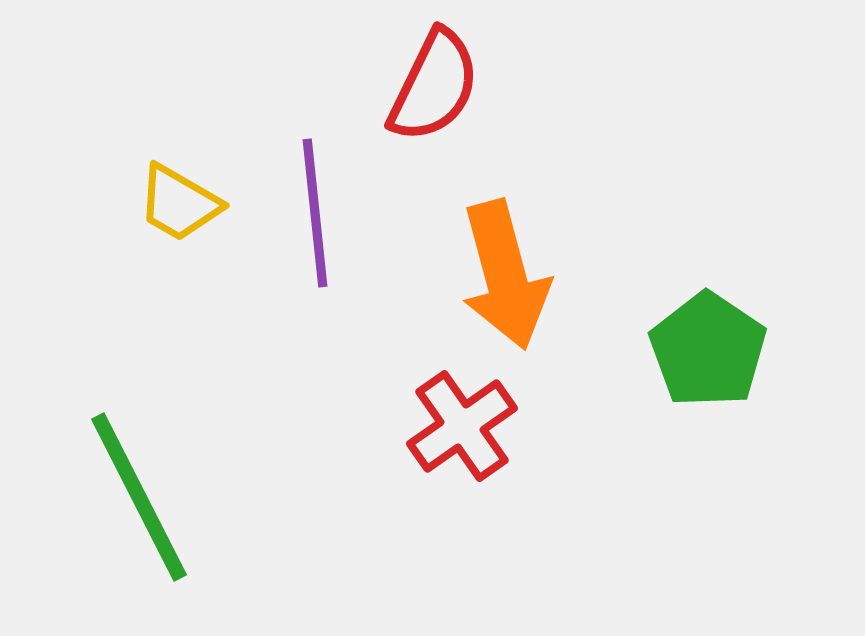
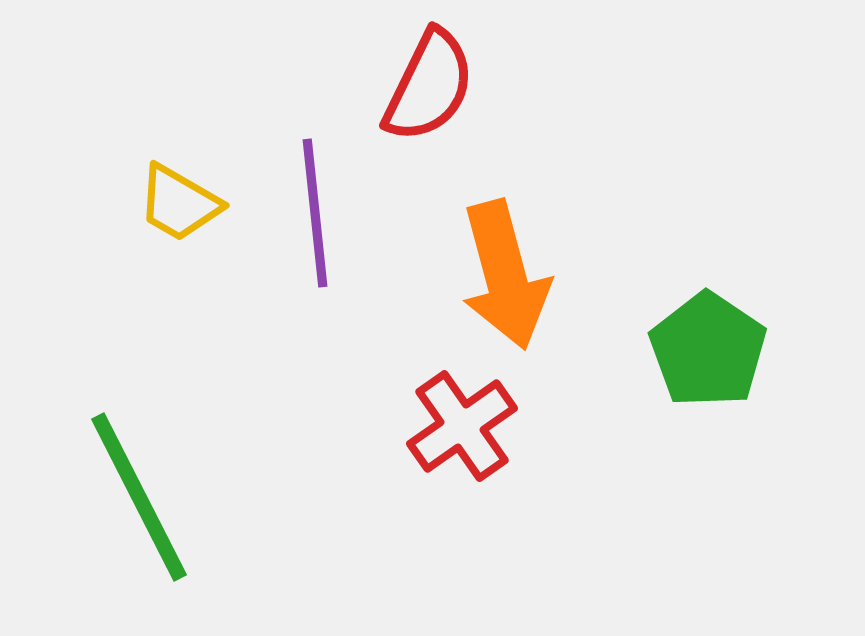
red semicircle: moved 5 px left
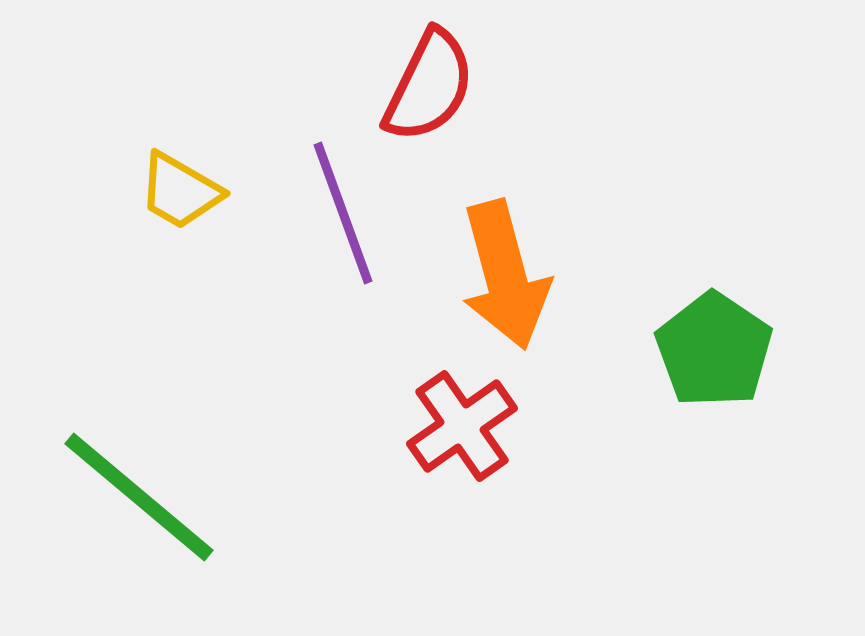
yellow trapezoid: moved 1 px right, 12 px up
purple line: moved 28 px right; rotated 14 degrees counterclockwise
green pentagon: moved 6 px right
green line: rotated 23 degrees counterclockwise
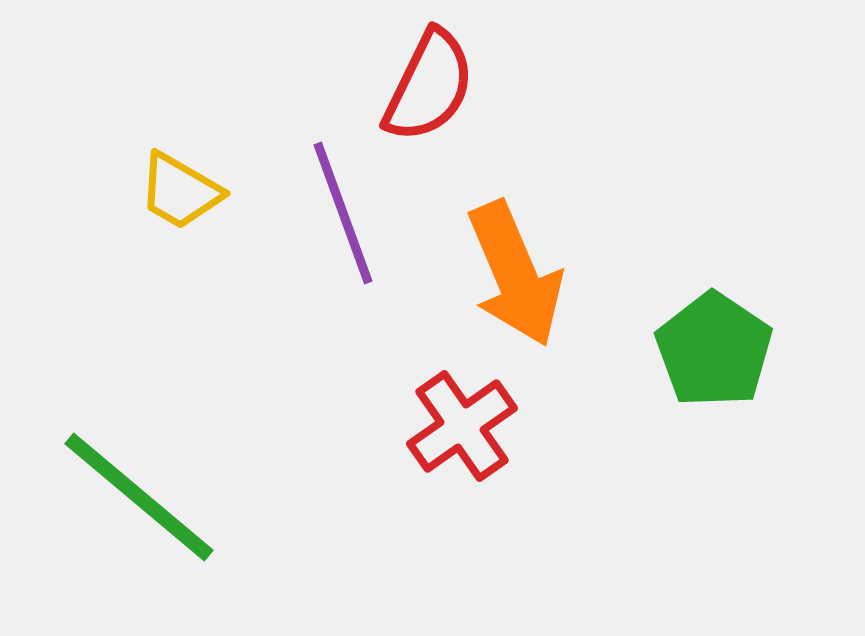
orange arrow: moved 10 px right, 1 px up; rotated 8 degrees counterclockwise
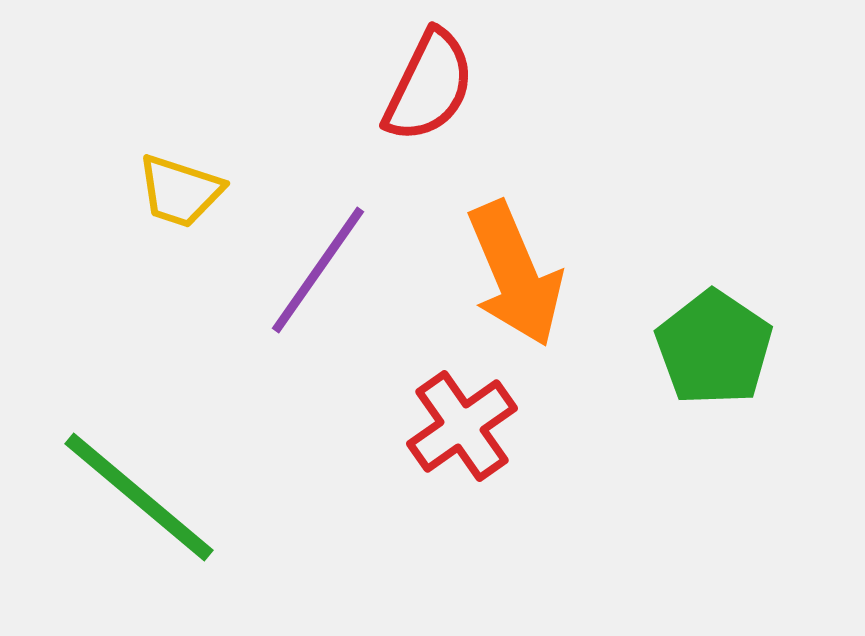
yellow trapezoid: rotated 12 degrees counterclockwise
purple line: moved 25 px left, 57 px down; rotated 55 degrees clockwise
green pentagon: moved 2 px up
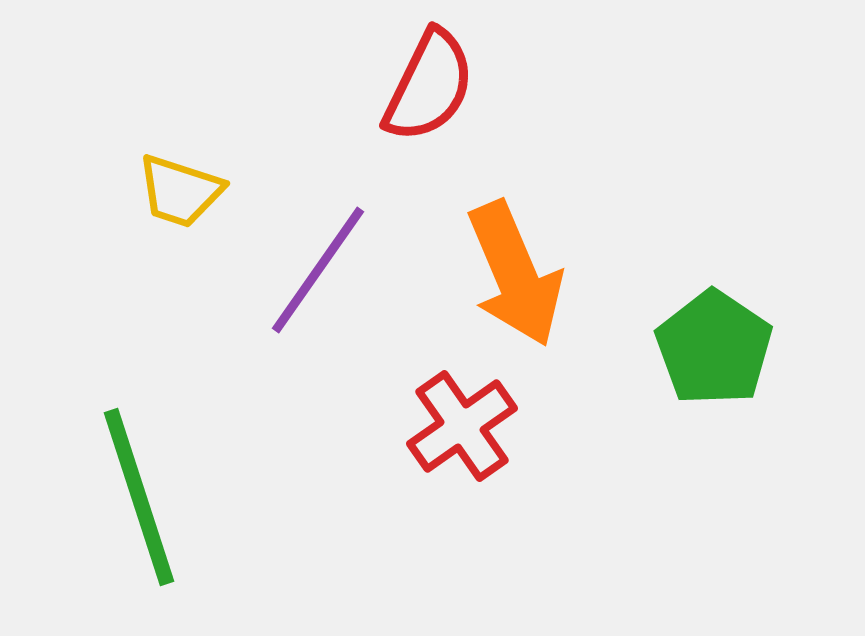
green line: rotated 32 degrees clockwise
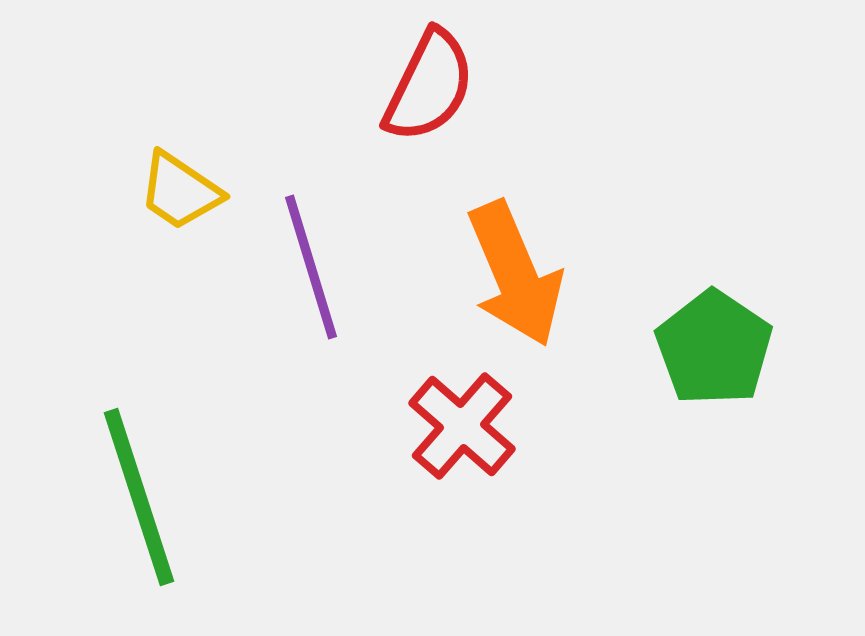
yellow trapezoid: rotated 16 degrees clockwise
purple line: moved 7 px left, 3 px up; rotated 52 degrees counterclockwise
red cross: rotated 14 degrees counterclockwise
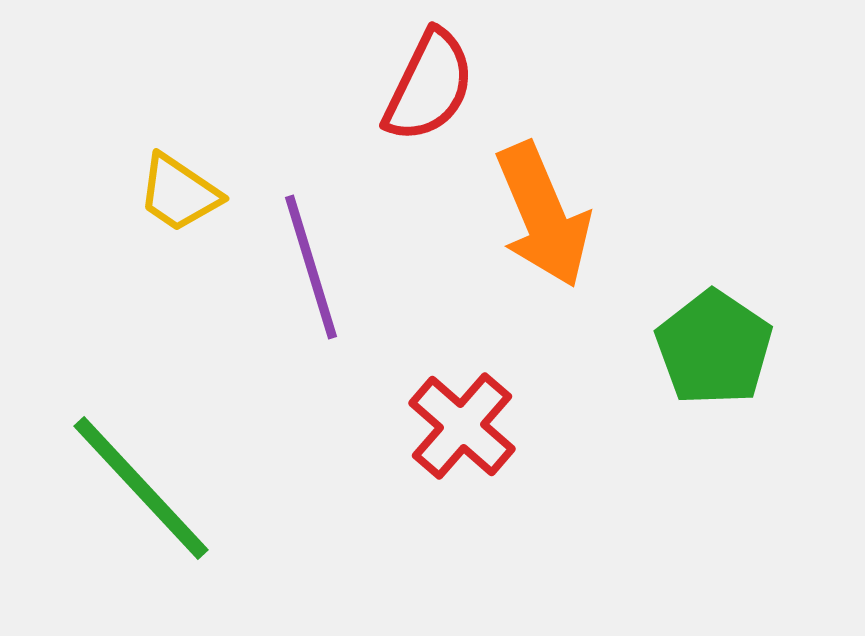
yellow trapezoid: moved 1 px left, 2 px down
orange arrow: moved 28 px right, 59 px up
green line: moved 2 px right, 9 px up; rotated 25 degrees counterclockwise
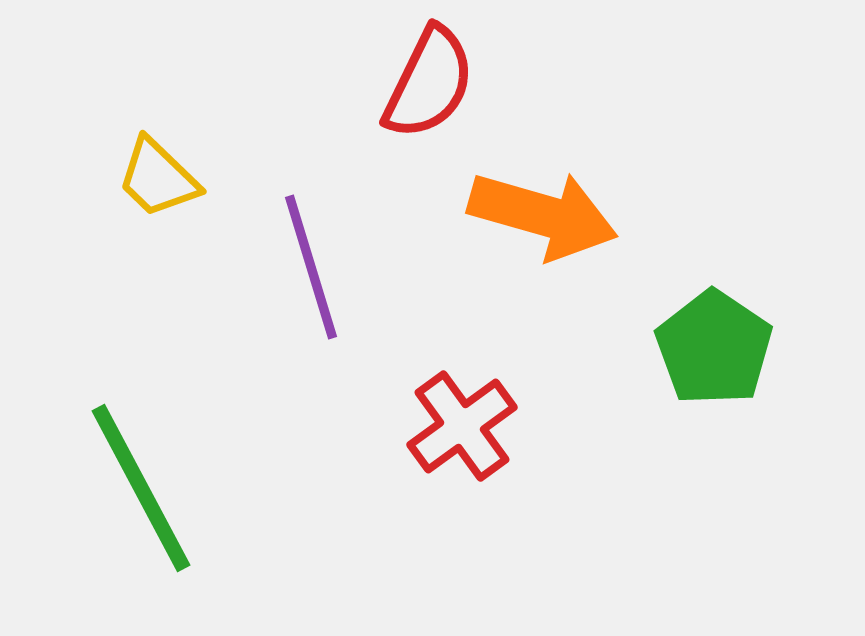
red semicircle: moved 3 px up
yellow trapezoid: moved 21 px left, 15 px up; rotated 10 degrees clockwise
orange arrow: rotated 51 degrees counterclockwise
red cross: rotated 13 degrees clockwise
green line: rotated 15 degrees clockwise
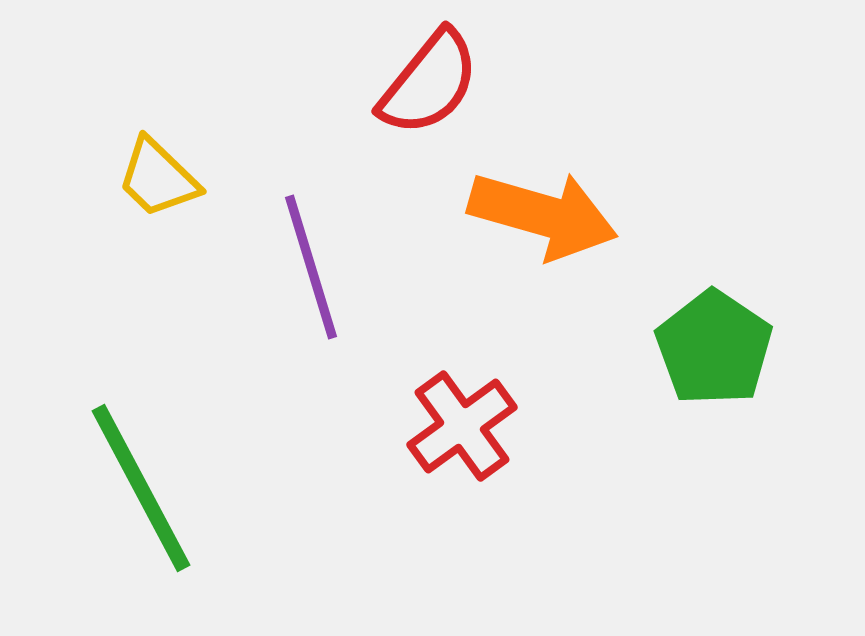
red semicircle: rotated 13 degrees clockwise
